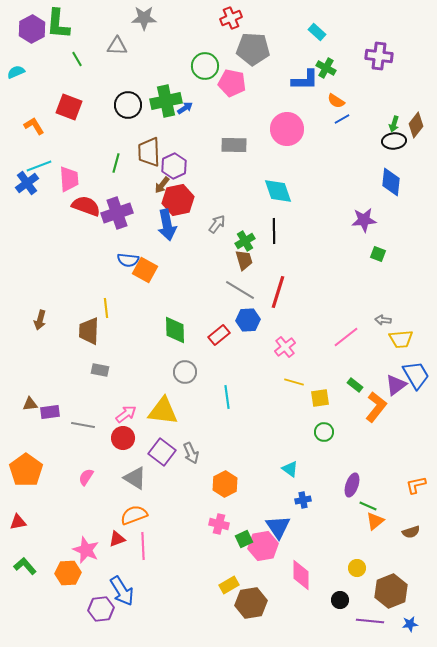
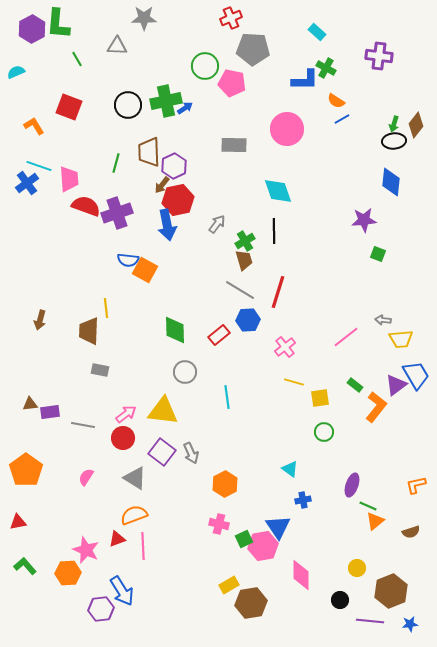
cyan line at (39, 166): rotated 40 degrees clockwise
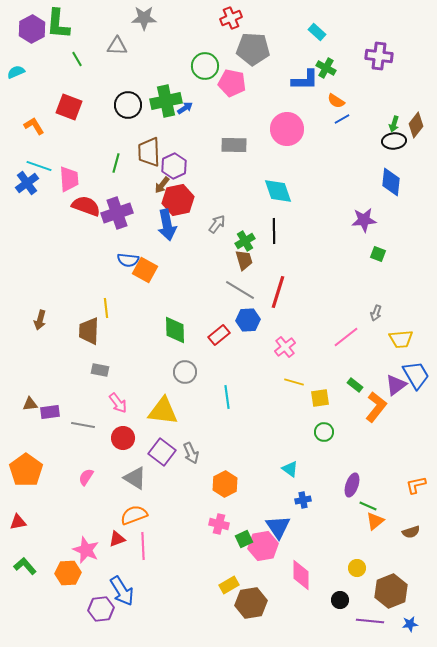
gray arrow at (383, 320): moved 7 px left, 7 px up; rotated 77 degrees counterclockwise
pink arrow at (126, 414): moved 8 px left, 11 px up; rotated 90 degrees clockwise
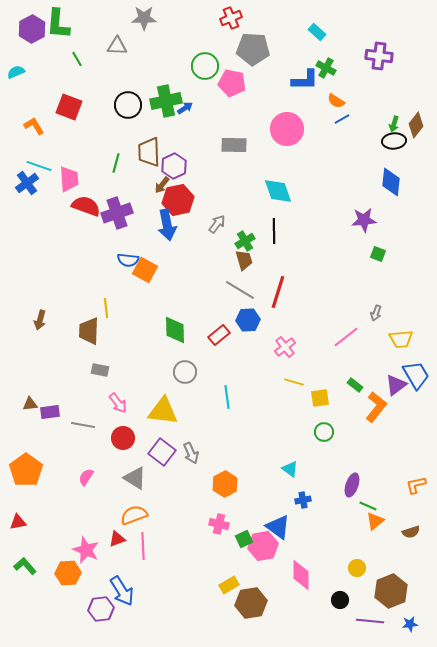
blue triangle at (278, 527): rotated 20 degrees counterclockwise
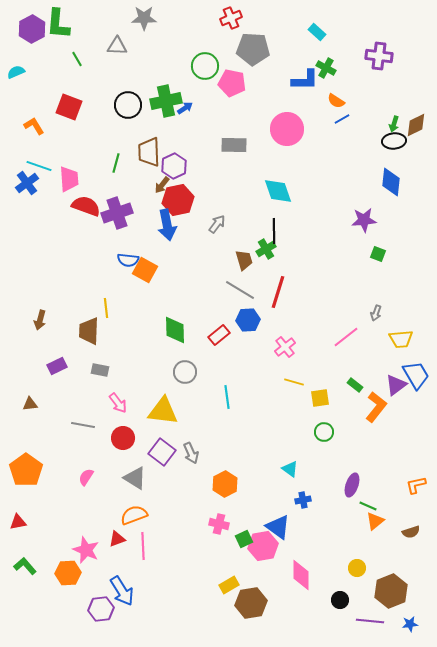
brown diamond at (416, 125): rotated 25 degrees clockwise
green cross at (245, 241): moved 21 px right, 8 px down
purple rectangle at (50, 412): moved 7 px right, 46 px up; rotated 18 degrees counterclockwise
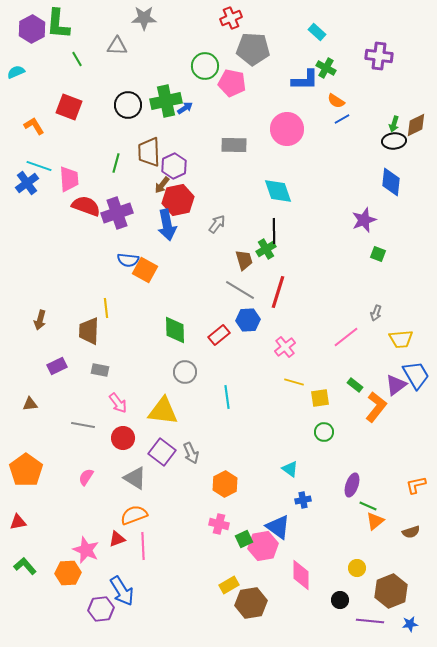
purple star at (364, 220): rotated 15 degrees counterclockwise
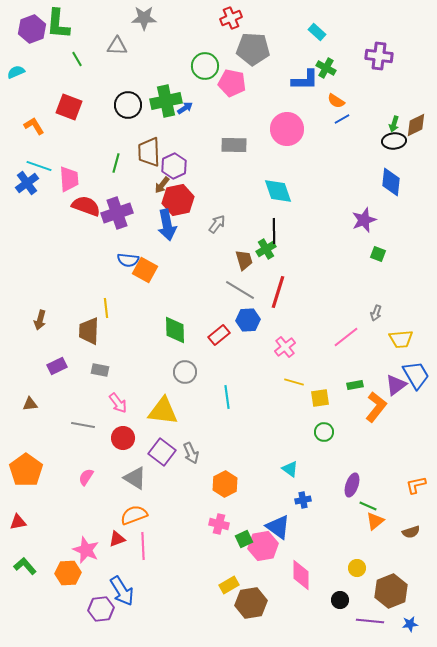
purple hexagon at (32, 29): rotated 8 degrees clockwise
green rectangle at (355, 385): rotated 49 degrees counterclockwise
